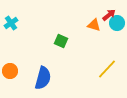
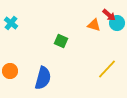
red arrow: rotated 80 degrees clockwise
cyan cross: rotated 16 degrees counterclockwise
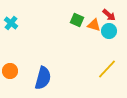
cyan circle: moved 8 px left, 8 px down
green square: moved 16 px right, 21 px up
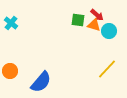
red arrow: moved 12 px left
green square: moved 1 px right; rotated 16 degrees counterclockwise
blue semicircle: moved 2 px left, 4 px down; rotated 25 degrees clockwise
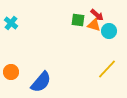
orange circle: moved 1 px right, 1 px down
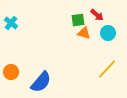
green square: rotated 16 degrees counterclockwise
orange triangle: moved 10 px left, 8 px down
cyan circle: moved 1 px left, 2 px down
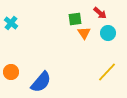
red arrow: moved 3 px right, 2 px up
green square: moved 3 px left, 1 px up
orange triangle: rotated 40 degrees clockwise
yellow line: moved 3 px down
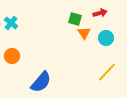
red arrow: rotated 56 degrees counterclockwise
green square: rotated 24 degrees clockwise
cyan circle: moved 2 px left, 5 px down
orange circle: moved 1 px right, 16 px up
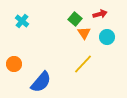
red arrow: moved 1 px down
green square: rotated 24 degrees clockwise
cyan cross: moved 11 px right, 2 px up
cyan circle: moved 1 px right, 1 px up
orange circle: moved 2 px right, 8 px down
yellow line: moved 24 px left, 8 px up
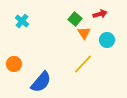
cyan circle: moved 3 px down
